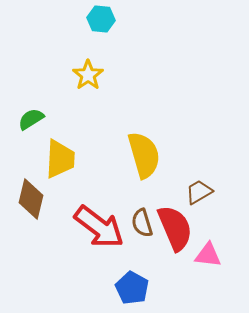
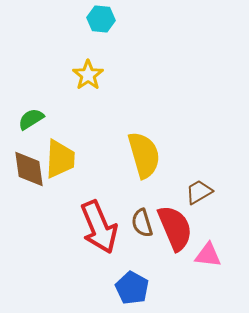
brown diamond: moved 2 px left, 30 px up; rotated 21 degrees counterclockwise
red arrow: rotated 30 degrees clockwise
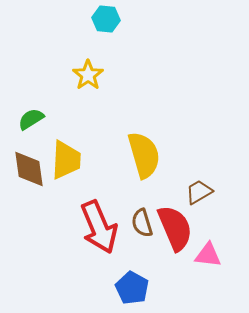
cyan hexagon: moved 5 px right
yellow trapezoid: moved 6 px right, 1 px down
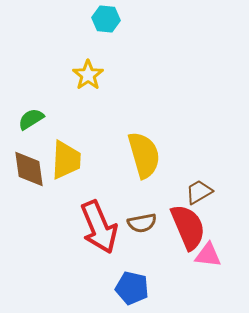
brown semicircle: rotated 84 degrees counterclockwise
red semicircle: moved 13 px right, 1 px up
blue pentagon: rotated 16 degrees counterclockwise
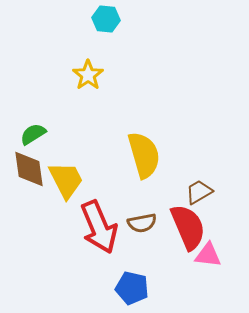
green semicircle: moved 2 px right, 15 px down
yellow trapezoid: moved 20 px down; rotated 30 degrees counterclockwise
